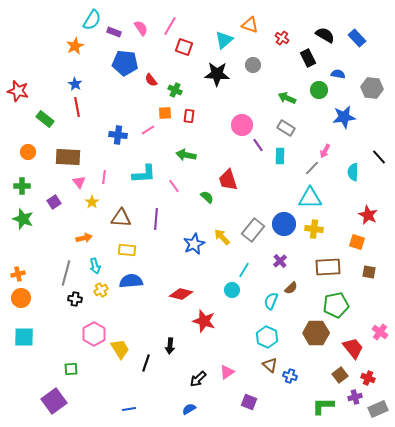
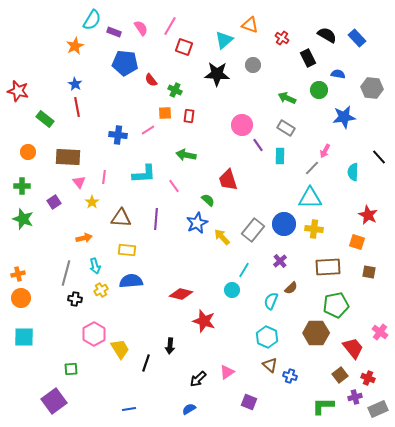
black semicircle at (325, 35): moved 2 px right
green semicircle at (207, 197): moved 1 px right, 3 px down
blue star at (194, 244): moved 3 px right, 21 px up
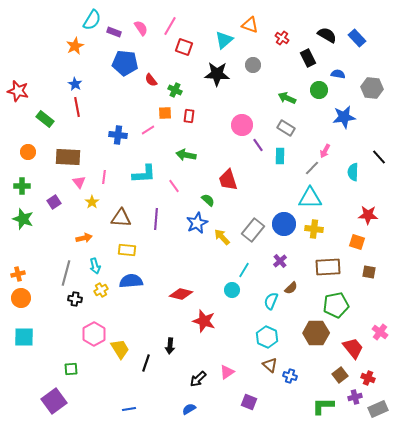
red star at (368, 215): rotated 24 degrees counterclockwise
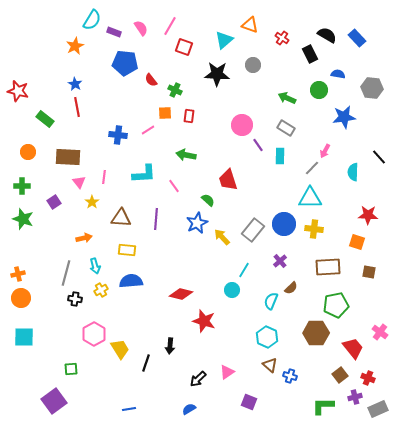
black rectangle at (308, 58): moved 2 px right, 4 px up
